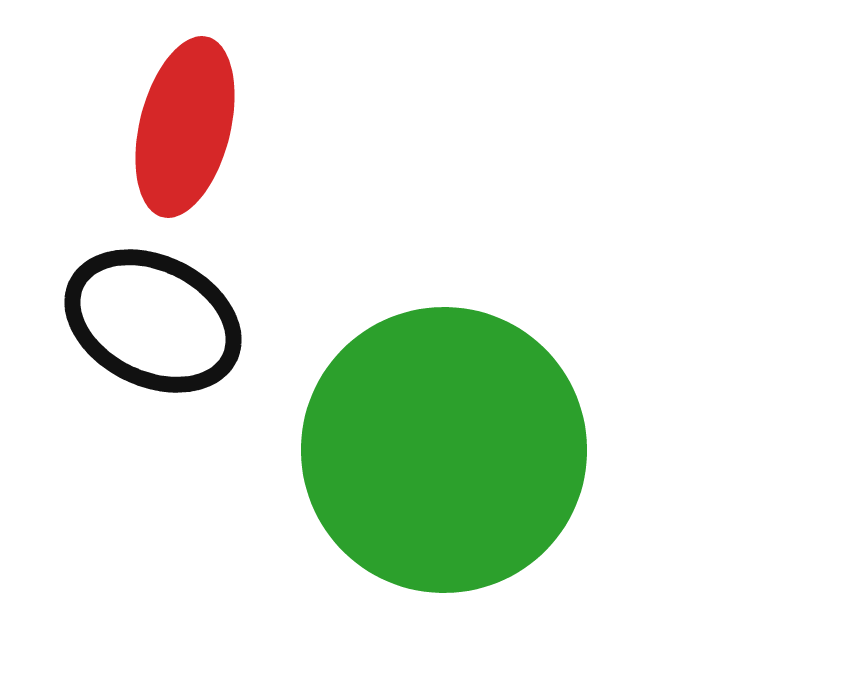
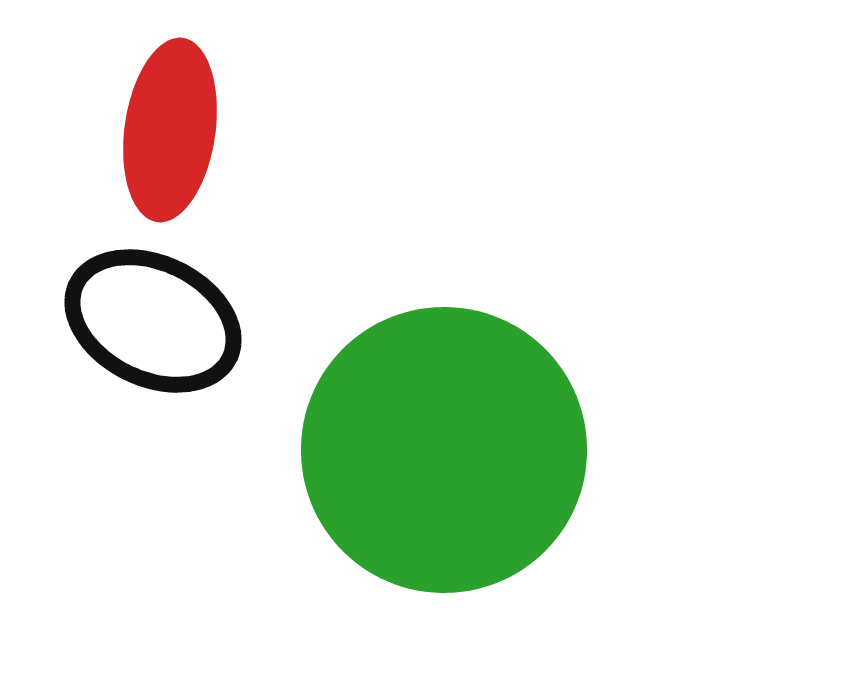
red ellipse: moved 15 px left, 3 px down; rotated 6 degrees counterclockwise
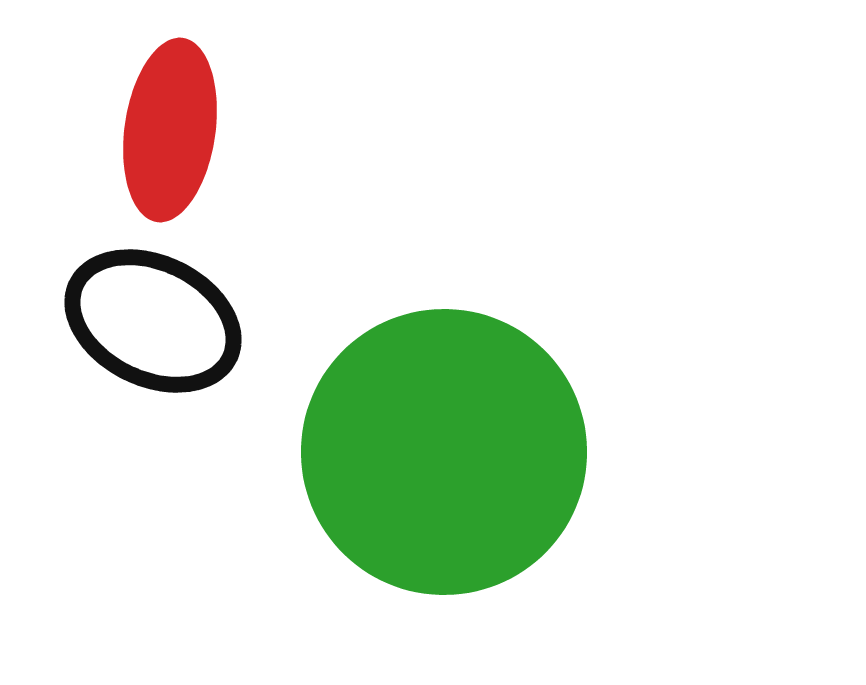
green circle: moved 2 px down
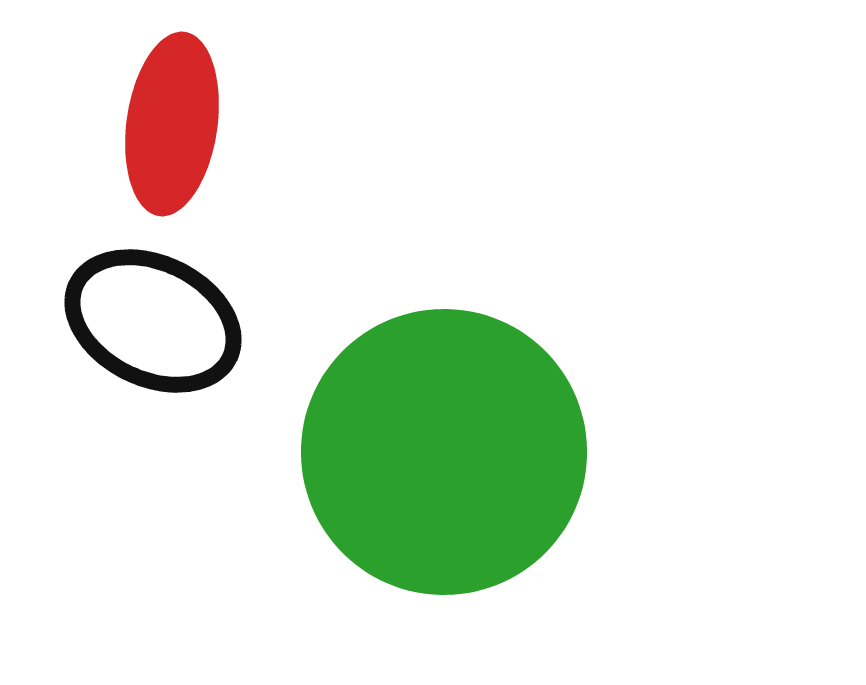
red ellipse: moved 2 px right, 6 px up
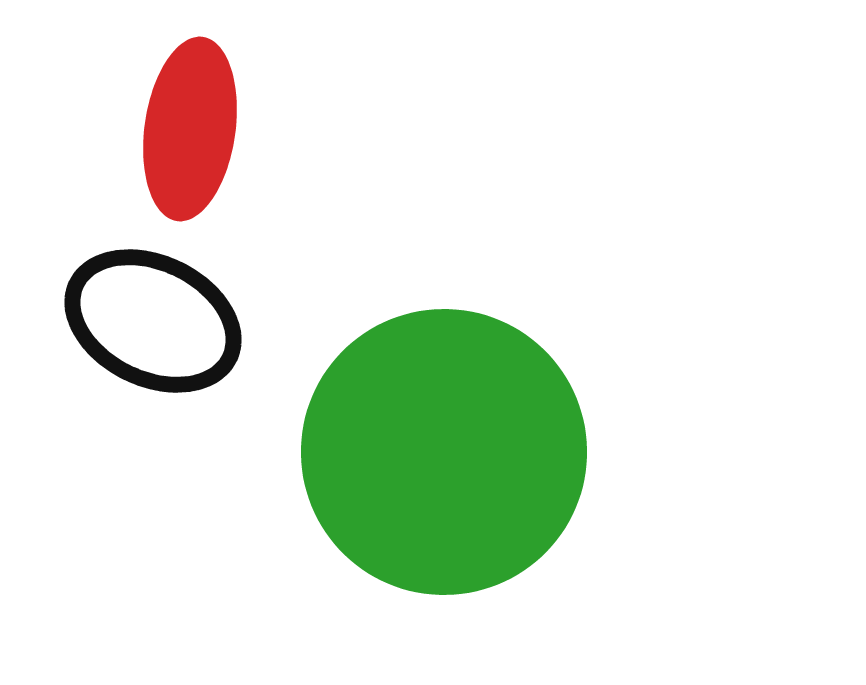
red ellipse: moved 18 px right, 5 px down
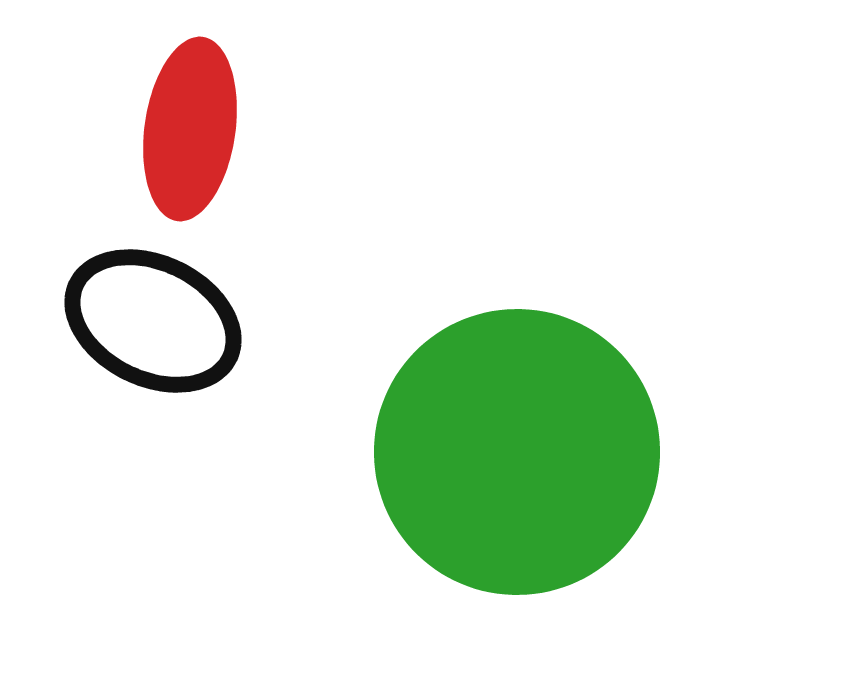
green circle: moved 73 px right
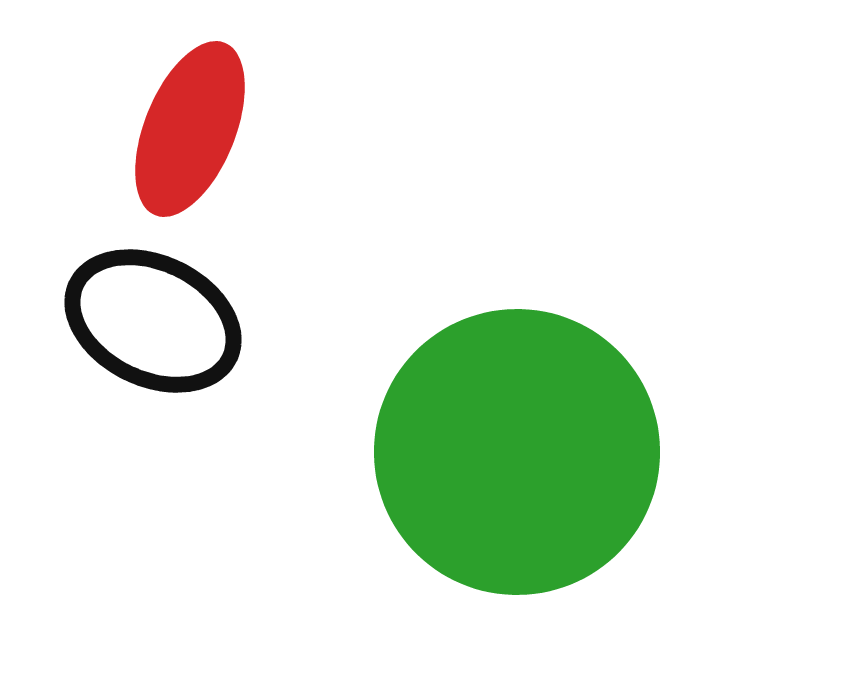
red ellipse: rotated 14 degrees clockwise
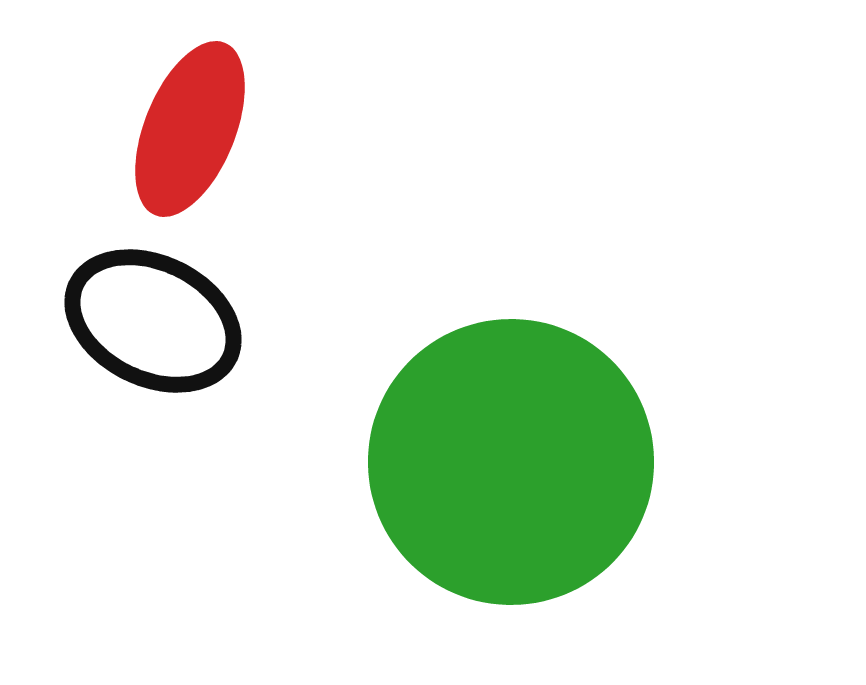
green circle: moved 6 px left, 10 px down
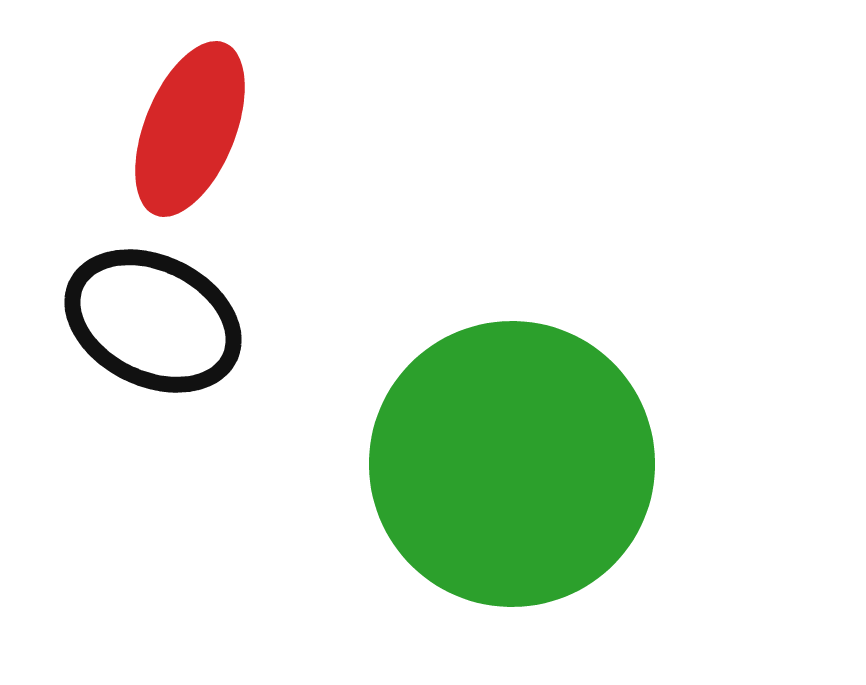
green circle: moved 1 px right, 2 px down
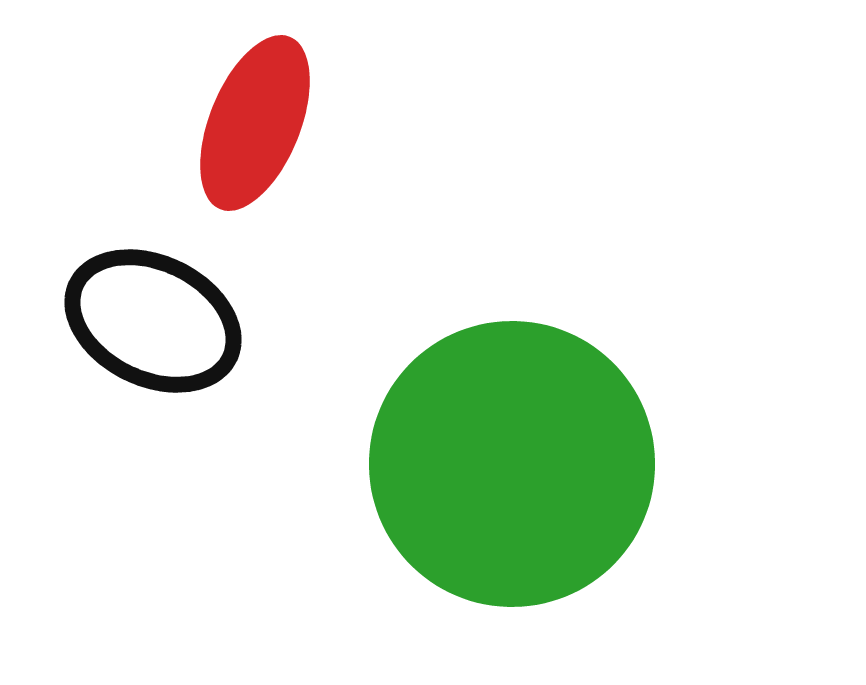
red ellipse: moved 65 px right, 6 px up
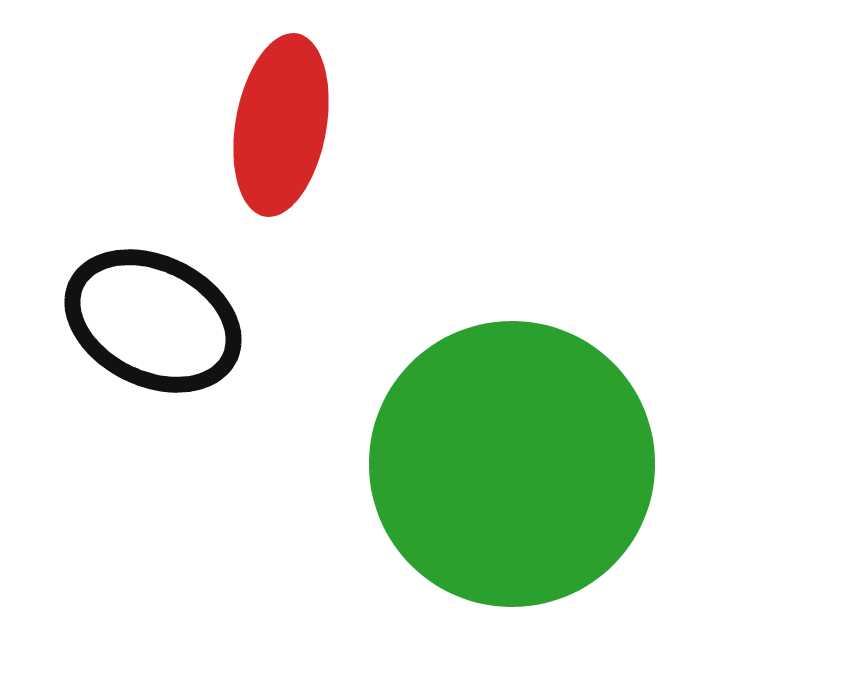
red ellipse: moved 26 px right, 2 px down; rotated 12 degrees counterclockwise
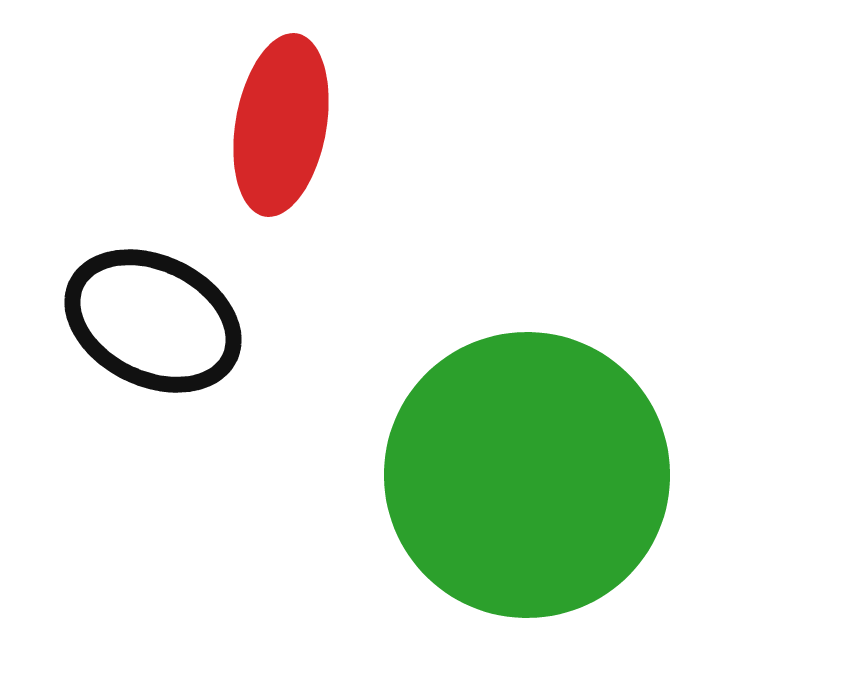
green circle: moved 15 px right, 11 px down
